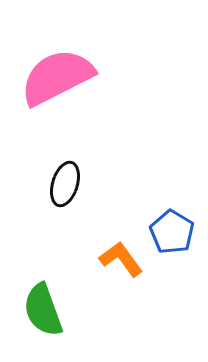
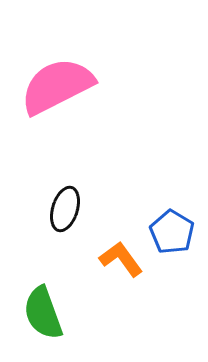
pink semicircle: moved 9 px down
black ellipse: moved 25 px down
green semicircle: moved 3 px down
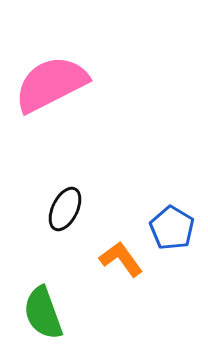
pink semicircle: moved 6 px left, 2 px up
black ellipse: rotated 9 degrees clockwise
blue pentagon: moved 4 px up
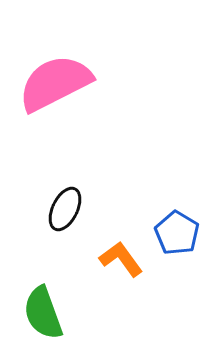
pink semicircle: moved 4 px right, 1 px up
blue pentagon: moved 5 px right, 5 px down
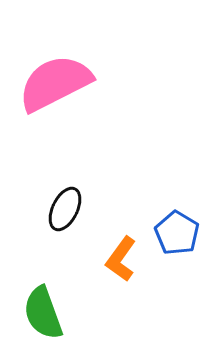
orange L-shape: rotated 108 degrees counterclockwise
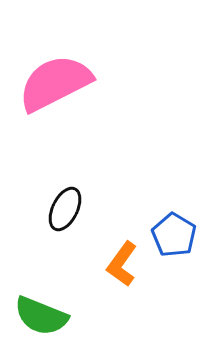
blue pentagon: moved 3 px left, 2 px down
orange L-shape: moved 1 px right, 5 px down
green semicircle: moved 2 px left, 3 px down; rotated 48 degrees counterclockwise
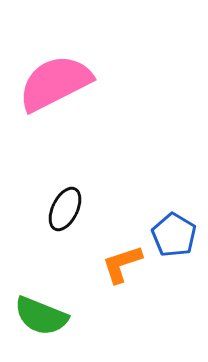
orange L-shape: rotated 36 degrees clockwise
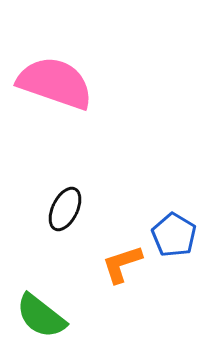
pink semicircle: rotated 46 degrees clockwise
green semicircle: rotated 16 degrees clockwise
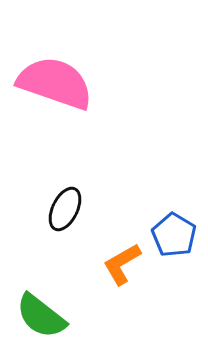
orange L-shape: rotated 12 degrees counterclockwise
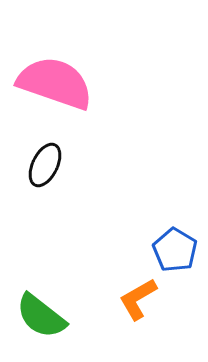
black ellipse: moved 20 px left, 44 px up
blue pentagon: moved 1 px right, 15 px down
orange L-shape: moved 16 px right, 35 px down
